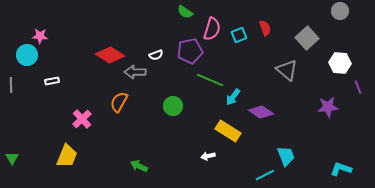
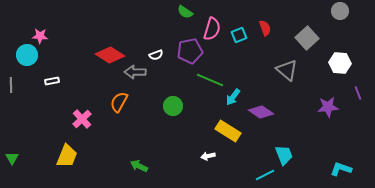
purple line: moved 6 px down
cyan trapezoid: moved 2 px left, 1 px up
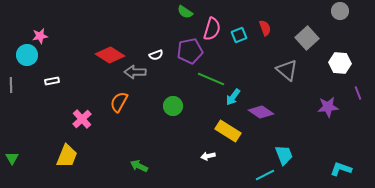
pink star: rotated 14 degrees counterclockwise
green line: moved 1 px right, 1 px up
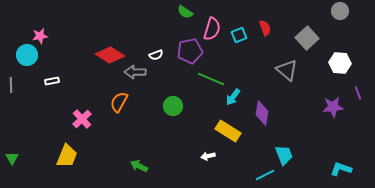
purple star: moved 5 px right
purple diamond: moved 1 px right, 1 px down; rotated 65 degrees clockwise
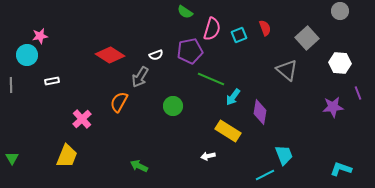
gray arrow: moved 5 px right, 5 px down; rotated 60 degrees counterclockwise
purple diamond: moved 2 px left, 1 px up
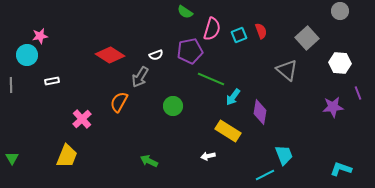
red semicircle: moved 4 px left, 3 px down
green arrow: moved 10 px right, 5 px up
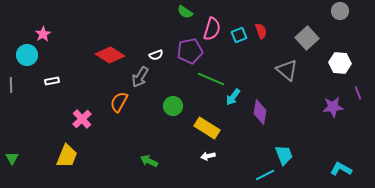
pink star: moved 3 px right, 2 px up; rotated 21 degrees counterclockwise
yellow rectangle: moved 21 px left, 3 px up
cyan L-shape: rotated 10 degrees clockwise
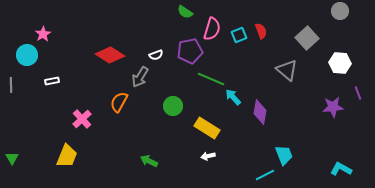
cyan arrow: rotated 102 degrees clockwise
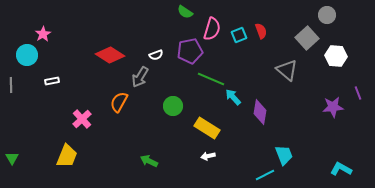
gray circle: moved 13 px left, 4 px down
white hexagon: moved 4 px left, 7 px up
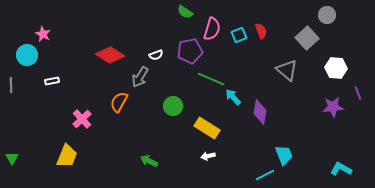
pink star: rotated 14 degrees counterclockwise
white hexagon: moved 12 px down
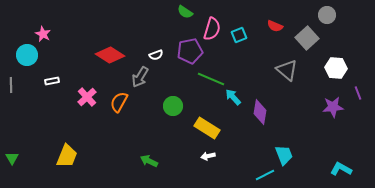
red semicircle: moved 14 px right, 5 px up; rotated 133 degrees clockwise
pink cross: moved 5 px right, 22 px up
